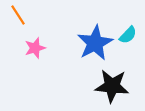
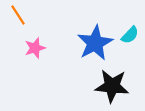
cyan semicircle: moved 2 px right
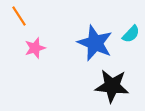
orange line: moved 1 px right, 1 px down
cyan semicircle: moved 1 px right, 1 px up
blue star: rotated 21 degrees counterclockwise
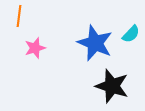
orange line: rotated 40 degrees clockwise
black star: rotated 12 degrees clockwise
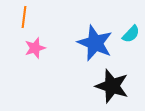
orange line: moved 5 px right, 1 px down
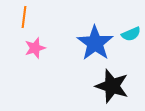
cyan semicircle: rotated 24 degrees clockwise
blue star: rotated 12 degrees clockwise
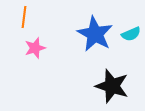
blue star: moved 9 px up; rotated 6 degrees counterclockwise
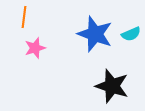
blue star: rotated 9 degrees counterclockwise
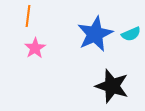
orange line: moved 4 px right, 1 px up
blue star: rotated 27 degrees clockwise
pink star: rotated 15 degrees counterclockwise
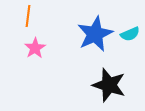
cyan semicircle: moved 1 px left
black star: moved 3 px left, 1 px up
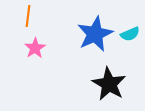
black star: moved 1 px up; rotated 12 degrees clockwise
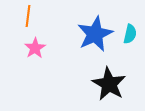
cyan semicircle: rotated 54 degrees counterclockwise
